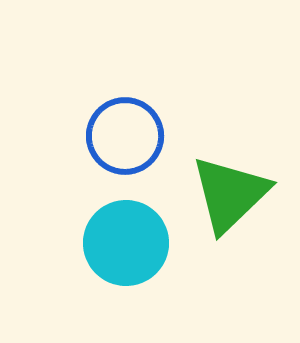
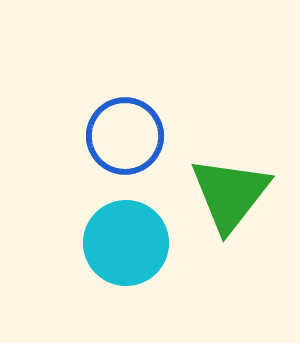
green triangle: rotated 8 degrees counterclockwise
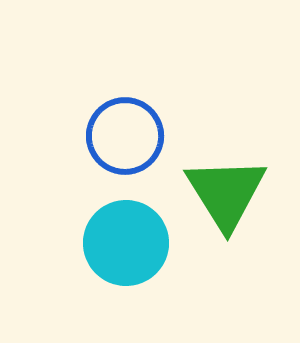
green triangle: moved 4 px left, 1 px up; rotated 10 degrees counterclockwise
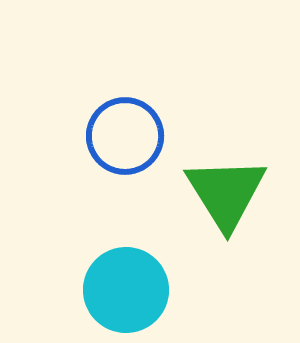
cyan circle: moved 47 px down
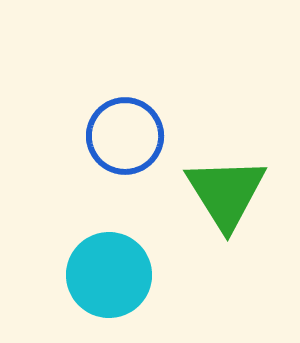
cyan circle: moved 17 px left, 15 px up
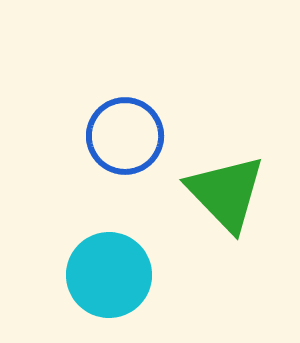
green triangle: rotated 12 degrees counterclockwise
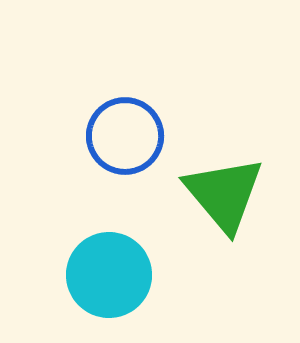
green triangle: moved 2 px left, 1 px down; rotated 4 degrees clockwise
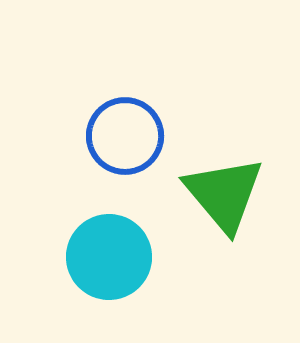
cyan circle: moved 18 px up
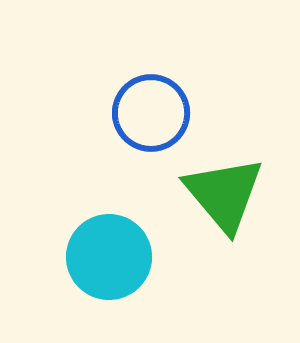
blue circle: moved 26 px right, 23 px up
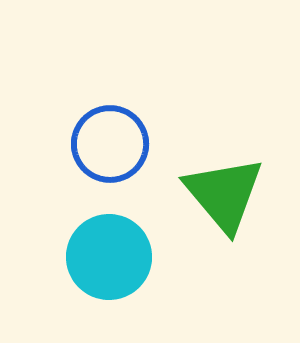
blue circle: moved 41 px left, 31 px down
